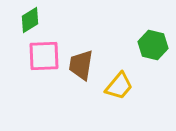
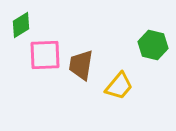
green diamond: moved 9 px left, 5 px down
pink square: moved 1 px right, 1 px up
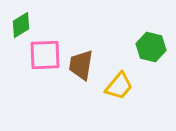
green hexagon: moved 2 px left, 2 px down
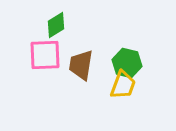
green diamond: moved 35 px right
green hexagon: moved 24 px left, 16 px down
yellow trapezoid: moved 4 px right, 1 px up; rotated 20 degrees counterclockwise
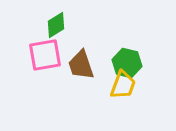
pink square: rotated 8 degrees counterclockwise
brown trapezoid: rotated 28 degrees counterclockwise
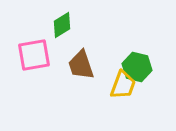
green diamond: moved 6 px right
pink square: moved 11 px left
green hexagon: moved 10 px right, 4 px down
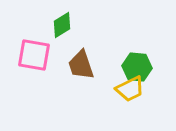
pink square: rotated 20 degrees clockwise
green hexagon: rotated 8 degrees counterclockwise
yellow trapezoid: moved 7 px right, 4 px down; rotated 44 degrees clockwise
